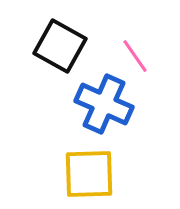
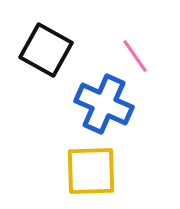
black square: moved 14 px left, 4 px down
yellow square: moved 2 px right, 3 px up
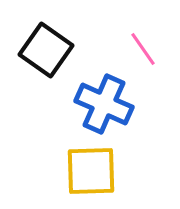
black square: rotated 6 degrees clockwise
pink line: moved 8 px right, 7 px up
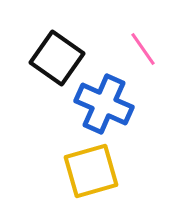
black square: moved 11 px right, 8 px down
yellow square: rotated 14 degrees counterclockwise
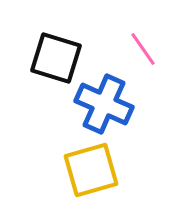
black square: moved 1 px left; rotated 18 degrees counterclockwise
yellow square: moved 1 px up
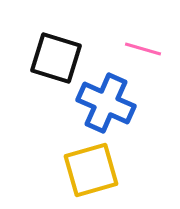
pink line: rotated 39 degrees counterclockwise
blue cross: moved 2 px right, 1 px up
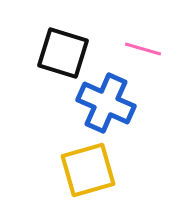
black square: moved 7 px right, 5 px up
yellow square: moved 3 px left
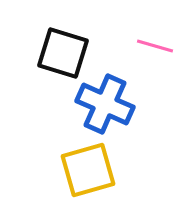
pink line: moved 12 px right, 3 px up
blue cross: moved 1 px left, 1 px down
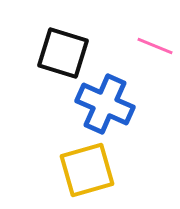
pink line: rotated 6 degrees clockwise
yellow square: moved 1 px left
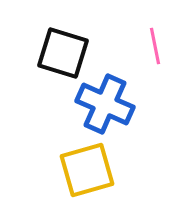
pink line: rotated 57 degrees clockwise
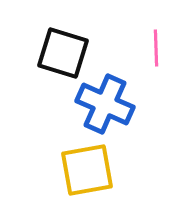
pink line: moved 1 px right, 2 px down; rotated 9 degrees clockwise
yellow square: rotated 6 degrees clockwise
